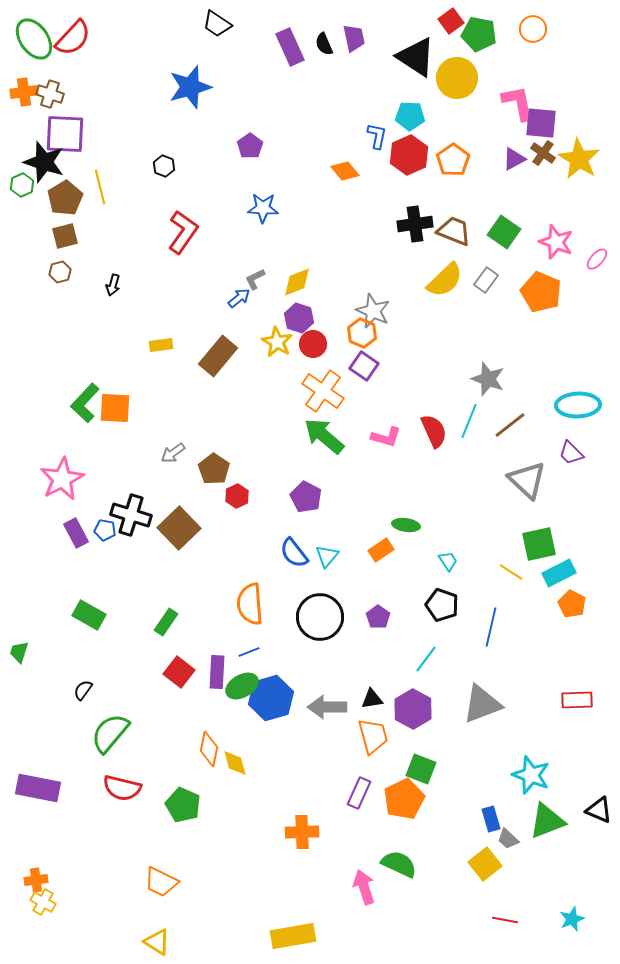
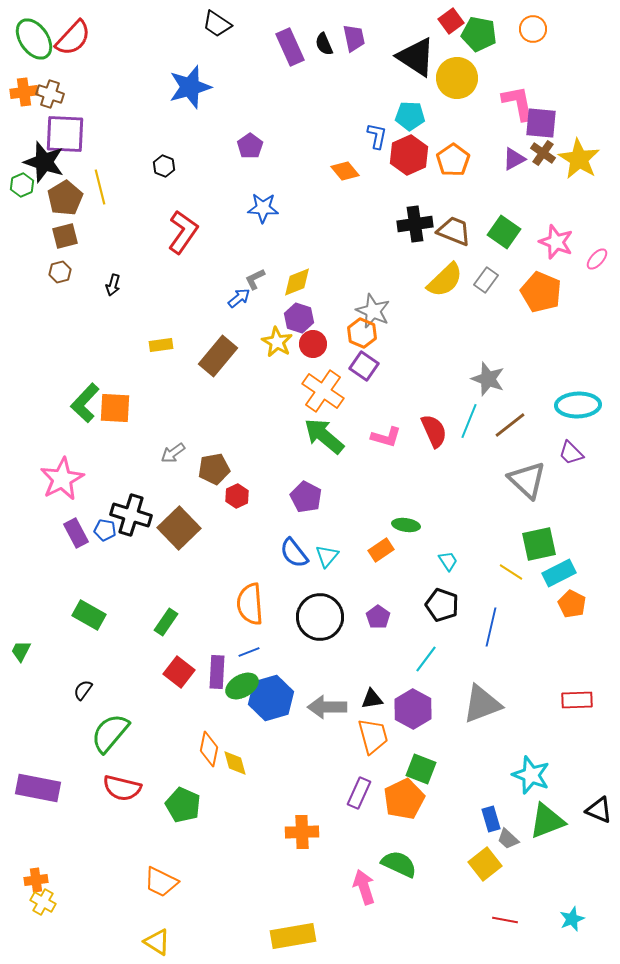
brown pentagon at (214, 469): rotated 28 degrees clockwise
green trapezoid at (19, 652): moved 2 px right, 1 px up; rotated 10 degrees clockwise
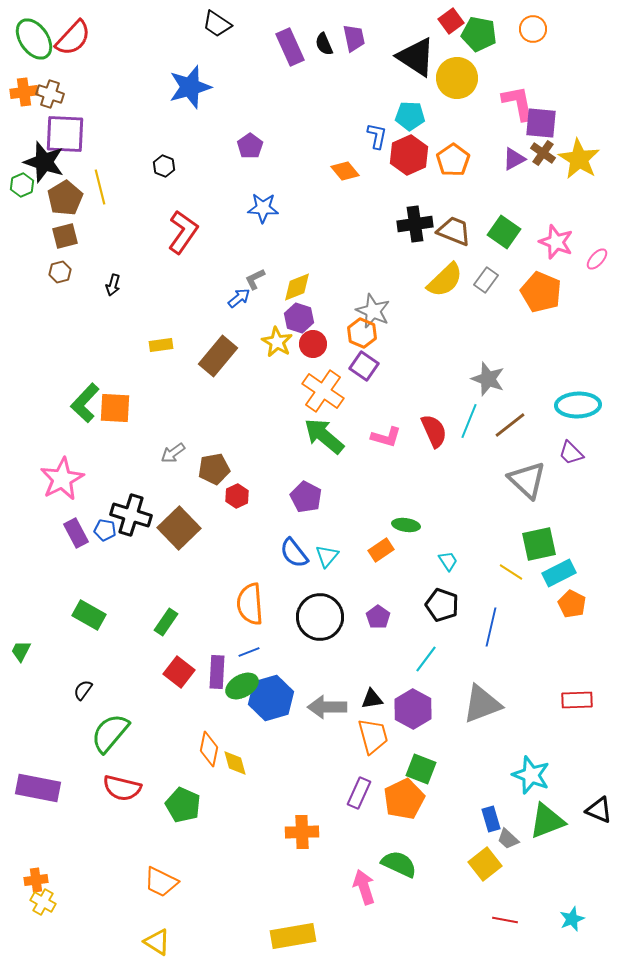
yellow diamond at (297, 282): moved 5 px down
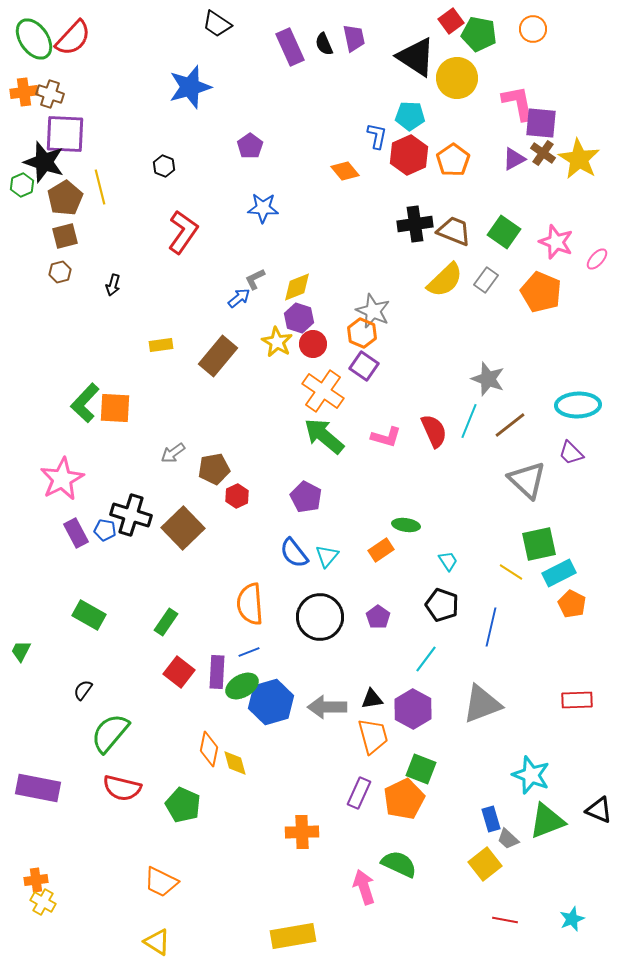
brown square at (179, 528): moved 4 px right
blue hexagon at (271, 698): moved 4 px down
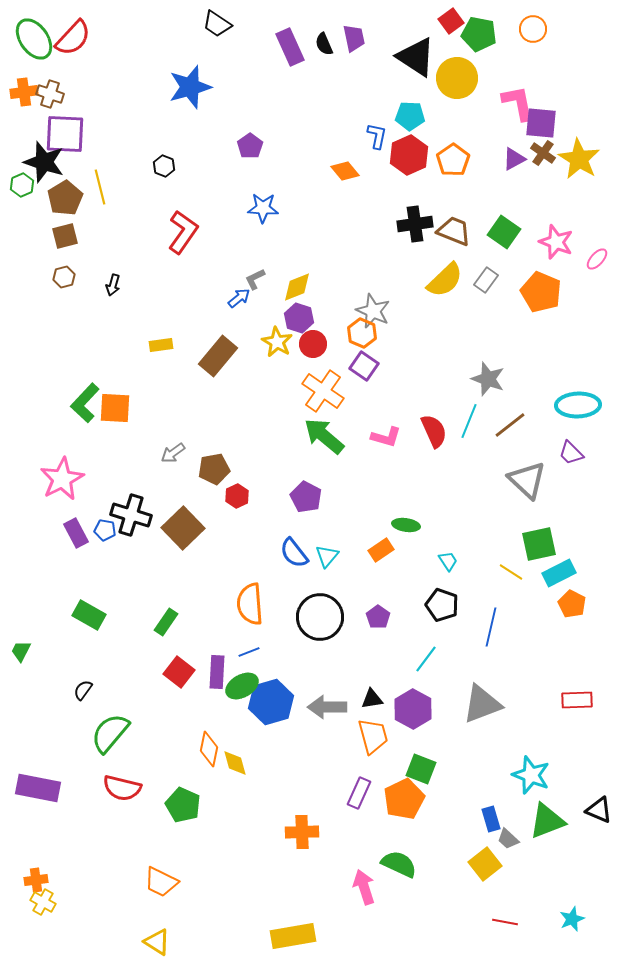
brown hexagon at (60, 272): moved 4 px right, 5 px down
red line at (505, 920): moved 2 px down
